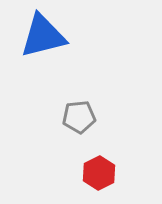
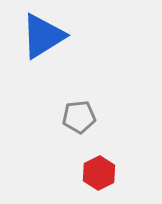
blue triangle: rotated 18 degrees counterclockwise
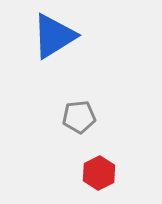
blue triangle: moved 11 px right
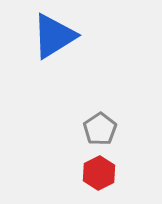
gray pentagon: moved 21 px right, 12 px down; rotated 28 degrees counterclockwise
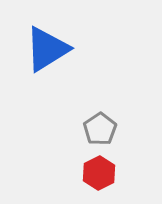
blue triangle: moved 7 px left, 13 px down
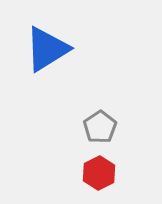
gray pentagon: moved 2 px up
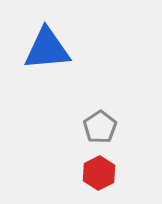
blue triangle: rotated 27 degrees clockwise
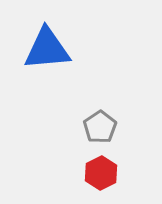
red hexagon: moved 2 px right
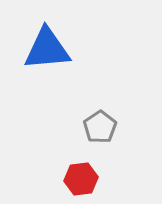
red hexagon: moved 20 px left, 6 px down; rotated 20 degrees clockwise
